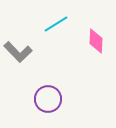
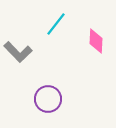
cyan line: rotated 20 degrees counterclockwise
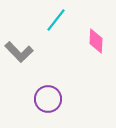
cyan line: moved 4 px up
gray L-shape: moved 1 px right
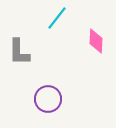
cyan line: moved 1 px right, 2 px up
gray L-shape: rotated 44 degrees clockwise
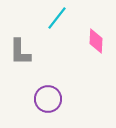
gray L-shape: moved 1 px right
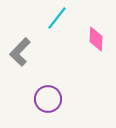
pink diamond: moved 2 px up
gray L-shape: rotated 44 degrees clockwise
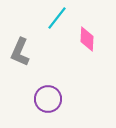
pink diamond: moved 9 px left
gray L-shape: rotated 20 degrees counterclockwise
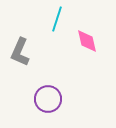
cyan line: moved 1 px down; rotated 20 degrees counterclockwise
pink diamond: moved 2 px down; rotated 15 degrees counterclockwise
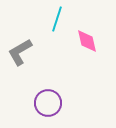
gray L-shape: rotated 36 degrees clockwise
purple circle: moved 4 px down
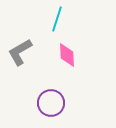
pink diamond: moved 20 px left, 14 px down; rotated 10 degrees clockwise
purple circle: moved 3 px right
